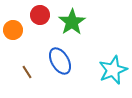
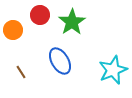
brown line: moved 6 px left
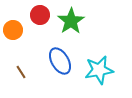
green star: moved 1 px left, 1 px up
cyan star: moved 14 px left; rotated 12 degrees clockwise
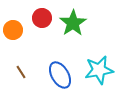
red circle: moved 2 px right, 3 px down
green star: moved 2 px right, 2 px down
blue ellipse: moved 14 px down
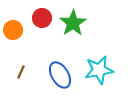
brown line: rotated 56 degrees clockwise
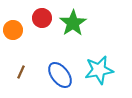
blue ellipse: rotated 8 degrees counterclockwise
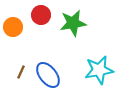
red circle: moved 1 px left, 3 px up
green star: rotated 24 degrees clockwise
orange circle: moved 3 px up
blue ellipse: moved 12 px left
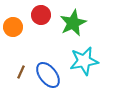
green star: rotated 16 degrees counterclockwise
cyan star: moved 15 px left, 9 px up
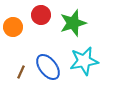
green star: rotated 8 degrees clockwise
blue ellipse: moved 8 px up
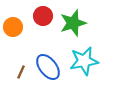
red circle: moved 2 px right, 1 px down
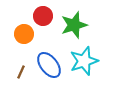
green star: moved 1 px right, 2 px down
orange circle: moved 11 px right, 7 px down
cyan star: rotated 8 degrees counterclockwise
blue ellipse: moved 1 px right, 2 px up
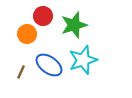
orange circle: moved 3 px right
cyan star: moved 1 px left, 1 px up
blue ellipse: rotated 16 degrees counterclockwise
